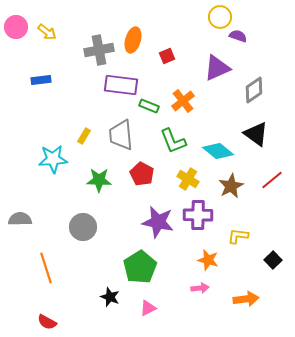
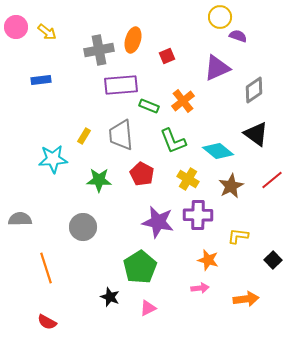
purple rectangle: rotated 12 degrees counterclockwise
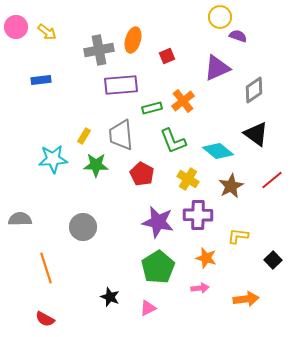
green rectangle: moved 3 px right, 2 px down; rotated 36 degrees counterclockwise
green star: moved 3 px left, 15 px up
orange star: moved 2 px left, 2 px up
green pentagon: moved 18 px right
red semicircle: moved 2 px left, 3 px up
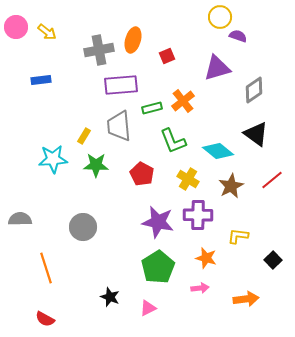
purple triangle: rotated 8 degrees clockwise
gray trapezoid: moved 2 px left, 9 px up
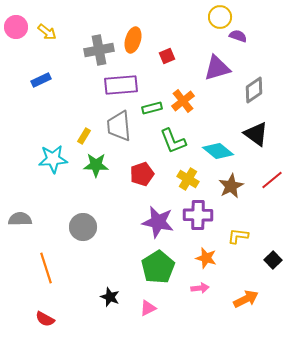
blue rectangle: rotated 18 degrees counterclockwise
red pentagon: rotated 25 degrees clockwise
orange arrow: rotated 20 degrees counterclockwise
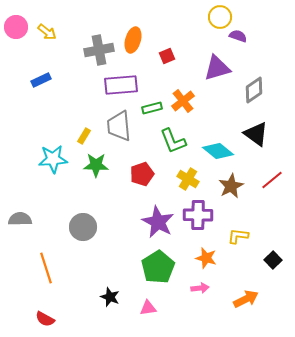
purple star: rotated 16 degrees clockwise
pink triangle: rotated 18 degrees clockwise
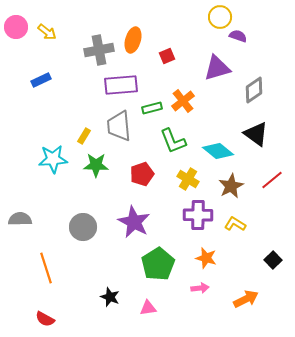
purple star: moved 24 px left
yellow L-shape: moved 3 px left, 12 px up; rotated 25 degrees clockwise
green pentagon: moved 3 px up
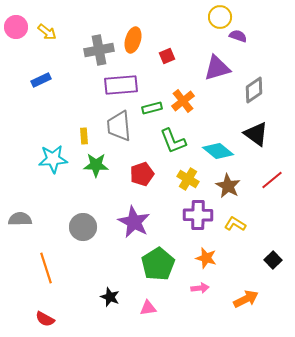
yellow rectangle: rotated 35 degrees counterclockwise
brown star: moved 3 px left; rotated 15 degrees counterclockwise
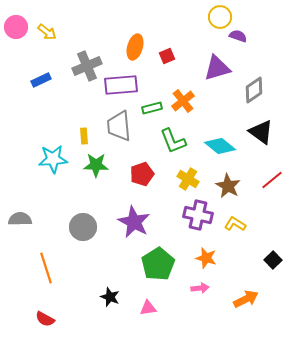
orange ellipse: moved 2 px right, 7 px down
gray cross: moved 12 px left, 16 px down; rotated 12 degrees counterclockwise
black triangle: moved 5 px right, 2 px up
cyan diamond: moved 2 px right, 5 px up
purple cross: rotated 12 degrees clockwise
